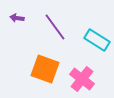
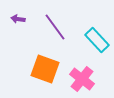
purple arrow: moved 1 px right, 1 px down
cyan rectangle: rotated 15 degrees clockwise
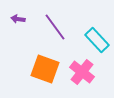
pink cross: moved 7 px up
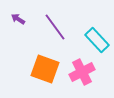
purple arrow: rotated 24 degrees clockwise
pink cross: rotated 25 degrees clockwise
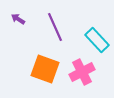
purple line: rotated 12 degrees clockwise
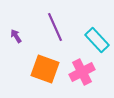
purple arrow: moved 2 px left, 17 px down; rotated 24 degrees clockwise
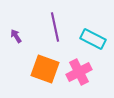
purple line: rotated 12 degrees clockwise
cyan rectangle: moved 4 px left, 1 px up; rotated 20 degrees counterclockwise
pink cross: moved 3 px left
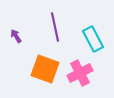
cyan rectangle: rotated 35 degrees clockwise
pink cross: moved 1 px right, 1 px down
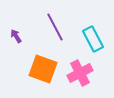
purple line: rotated 16 degrees counterclockwise
orange square: moved 2 px left
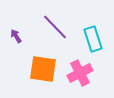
purple line: rotated 16 degrees counterclockwise
cyan rectangle: rotated 10 degrees clockwise
orange square: rotated 12 degrees counterclockwise
